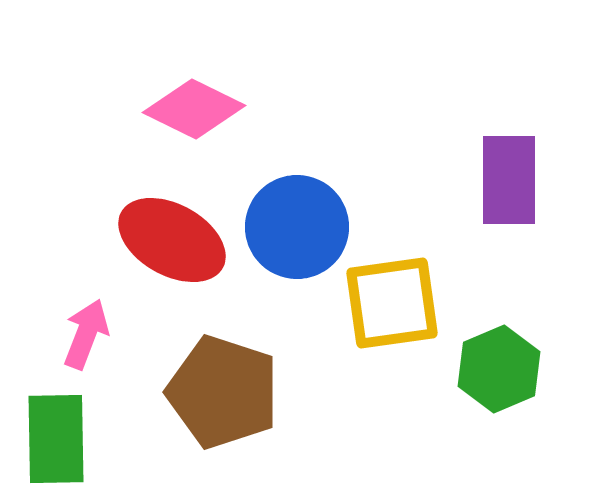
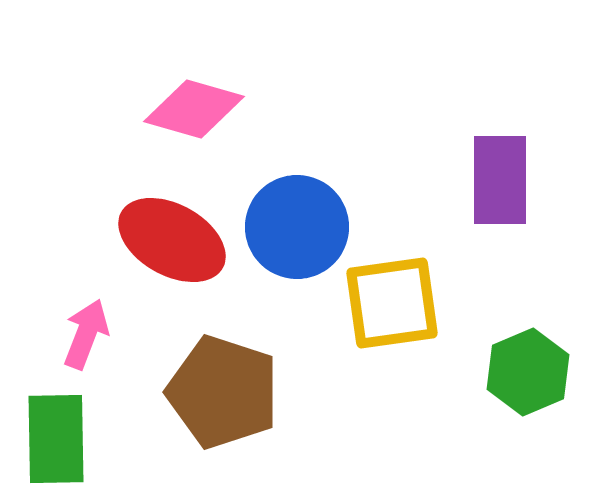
pink diamond: rotated 10 degrees counterclockwise
purple rectangle: moved 9 px left
green hexagon: moved 29 px right, 3 px down
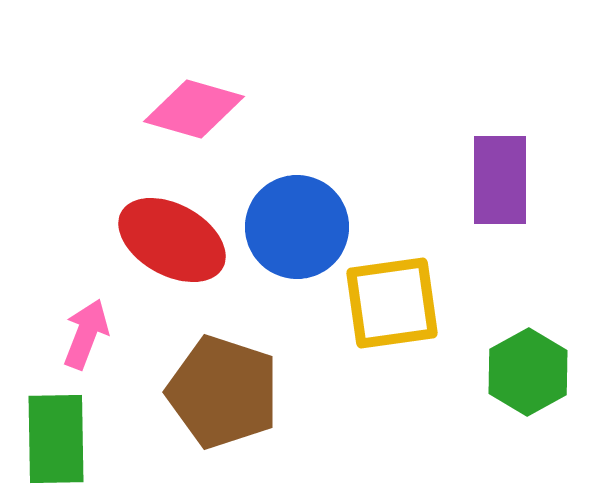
green hexagon: rotated 6 degrees counterclockwise
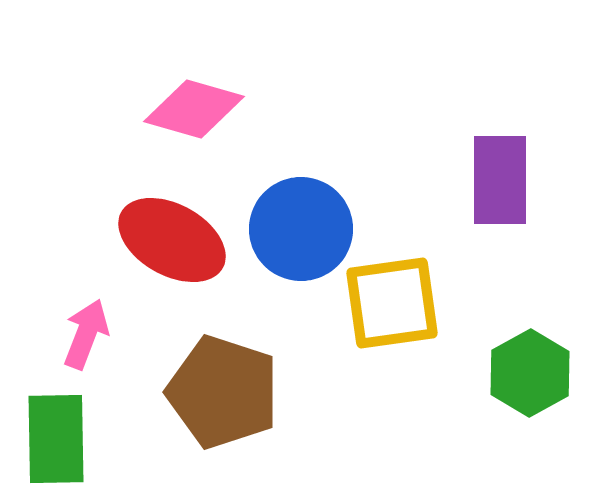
blue circle: moved 4 px right, 2 px down
green hexagon: moved 2 px right, 1 px down
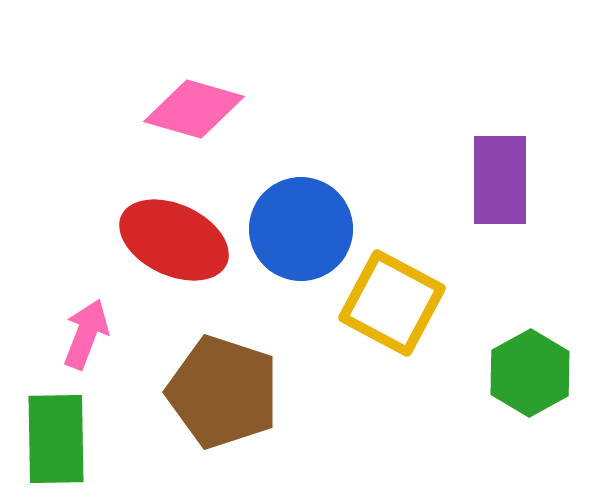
red ellipse: moved 2 px right; rotated 4 degrees counterclockwise
yellow square: rotated 36 degrees clockwise
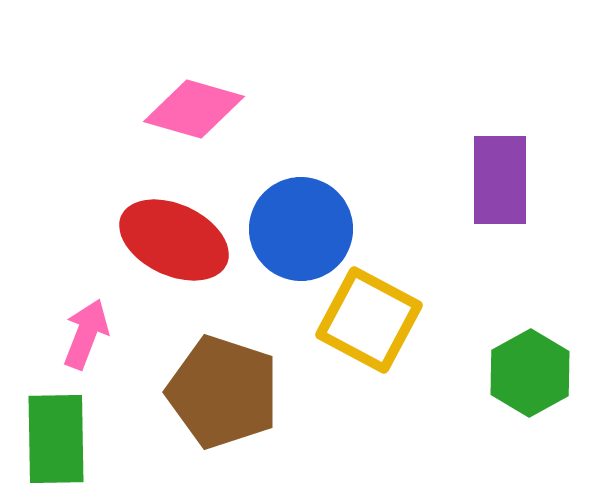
yellow square: moved 23 px left, 17 px down
